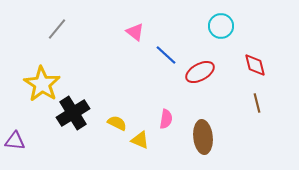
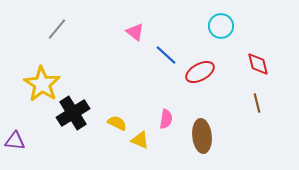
red diamond: moved 3 px right, 1 px up
brown ellipse: moved 1 px left, 1 px up
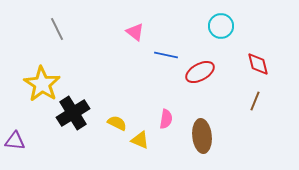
gray line: rotated 65 degrees counterclockwise
blue line: rotated 30 degrees counterclockwise
brown line: moved 2 px left, 2 px up; rotated 36 degrees clockwise
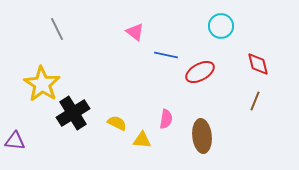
yellow triangle: moved 2 px right; rotated 18 degrees counterclockwise
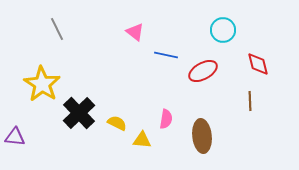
cyan circle: moved 2 px right, 4 px down
red ellipse: moved 3 px right, 1 px up
brown line: moved 5 px left; rotated 24 degrees counterclockwise
black cross: moved 6 px right; rotated 12 degrees counterclockwise
purple triangle: moved 4 px up
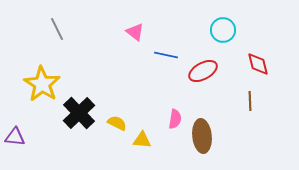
pink semicircle: moved 9 px right
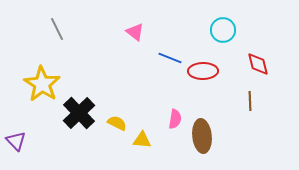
blue line: moved 4 px right, 3 px down; rotated 10 degrees clockwise
red ellipse: rotated 28 degrees clockwise
purple triangle: moved 1 px right, 4 px down; rotated 40 degrees clockwise
